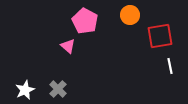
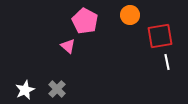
white line: moved 3 px left, 4 px up
gray cross: moved 1 px left
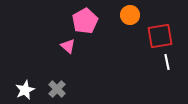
pink pentagon: rotated 15 degrees clockwise
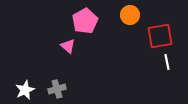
gray cross: rotated 30 degrees clockwise
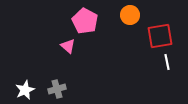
pink pentagon: rotated 15 degrees counterclockwise
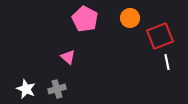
orange circle: moved 3 px down
pink pentagon: moved 2 px up
red square: rotated 12 degrees counterclockwise
pink triangle: moved 11 px down
white star: moved 1 px right, 1 px up; rotated 24 degrees counterclockwise
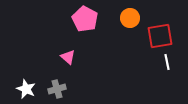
red square: rotated 12 degrees clockwise
